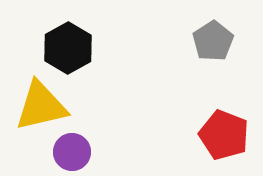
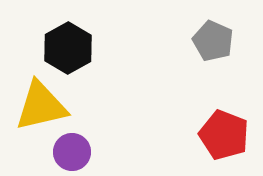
gray pentagon: rotated 15 degrees counterclockwise
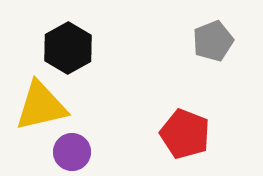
gray pentagon: rotated 27 degrees clockwise
red pentagon: moved 39 px left, 1 px up
